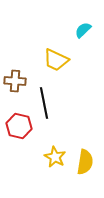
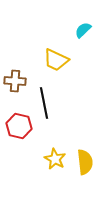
yellow star: moved 2 px down
yellow semicircle: rotated 15 degrees counterclockwise
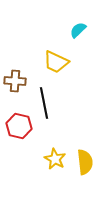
cyan semicircle: moved 5 px left
yellow trapezoid: moved 2 px down
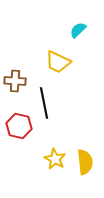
yellow trapezoid: moved 2 px right
